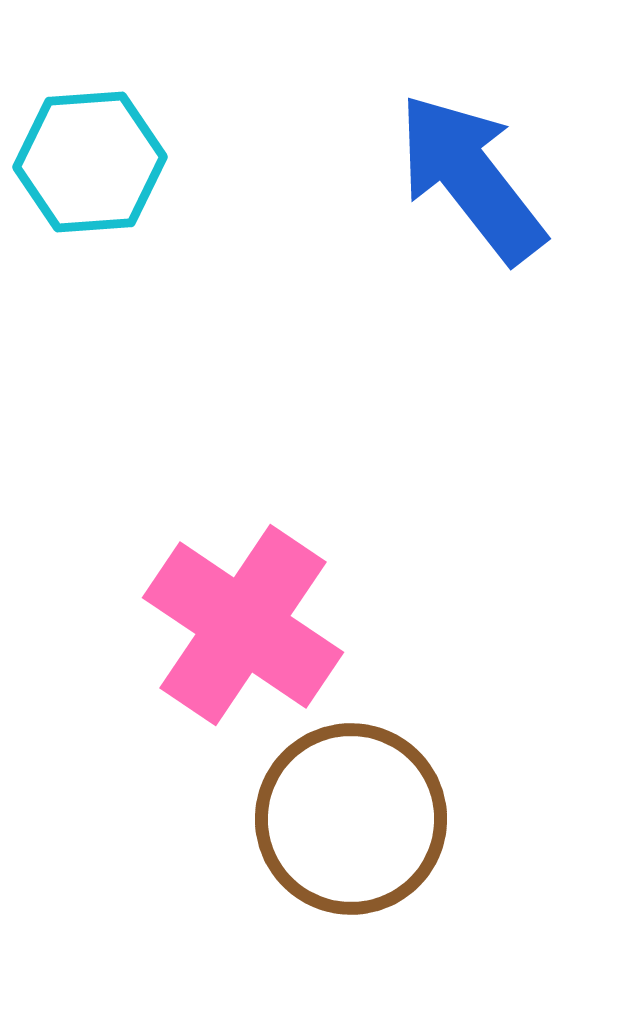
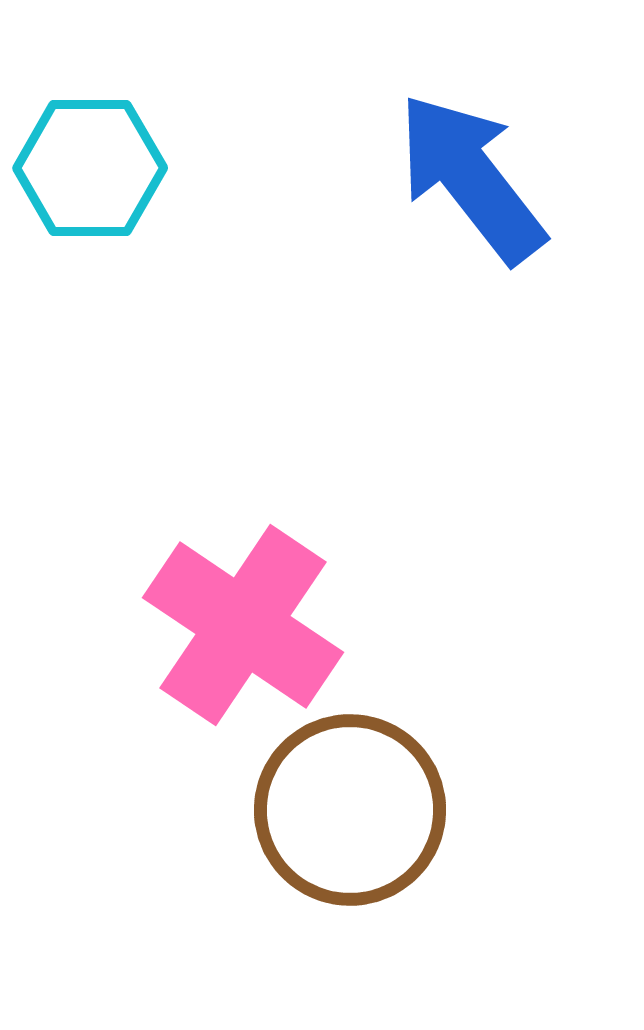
cyan hexagon: moved 6 px down; rotated 4 degrees clockwise
brown circle: moved 1 px left, 9 px up
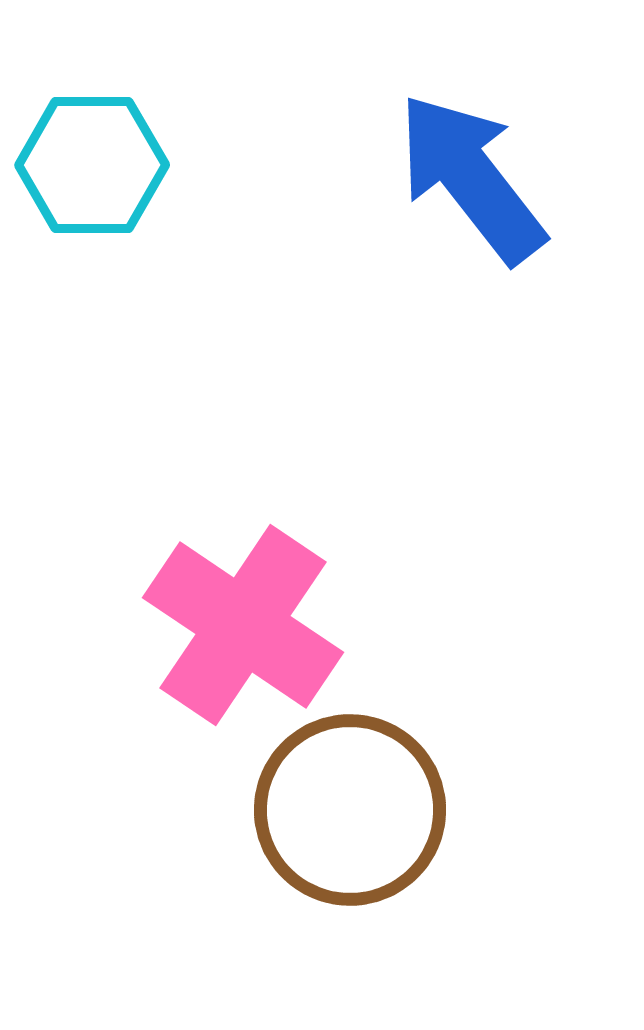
cyan hexagon: moved 2 px right, 3 px up
